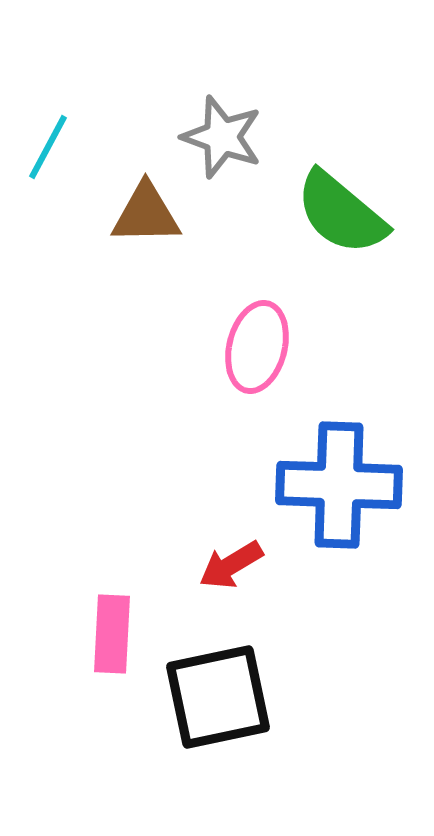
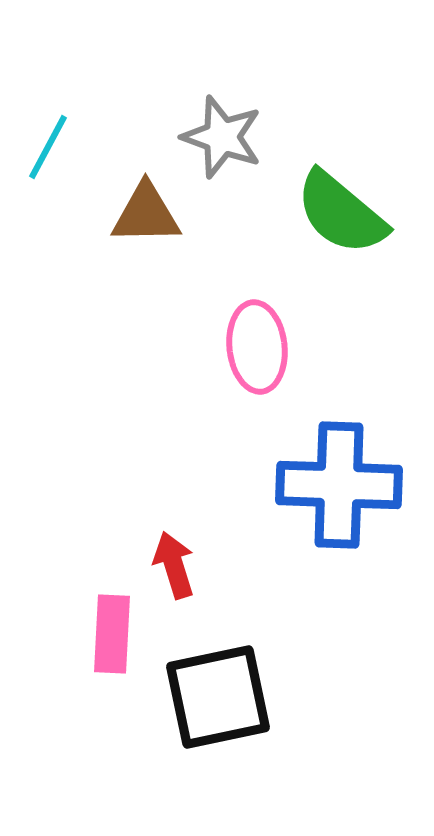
pink ellipse: rotated 20 degrees counterclockwise
red arrow: moved 57 px left; rotated 104 degrees clockwise
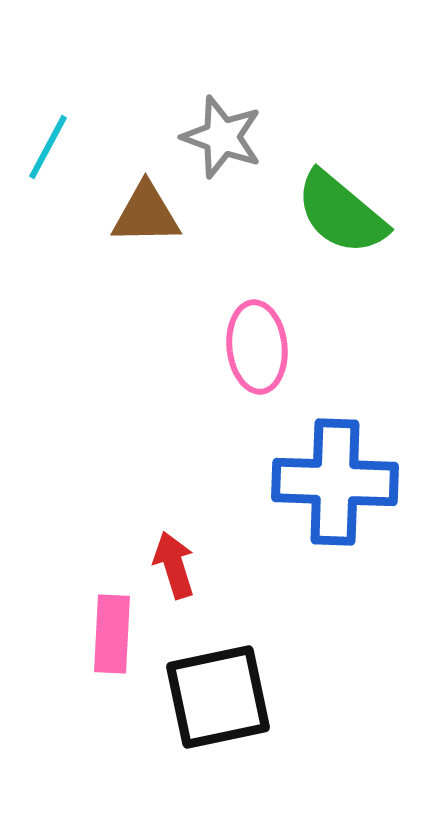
blue cross: moved 4 px left, 3 px up
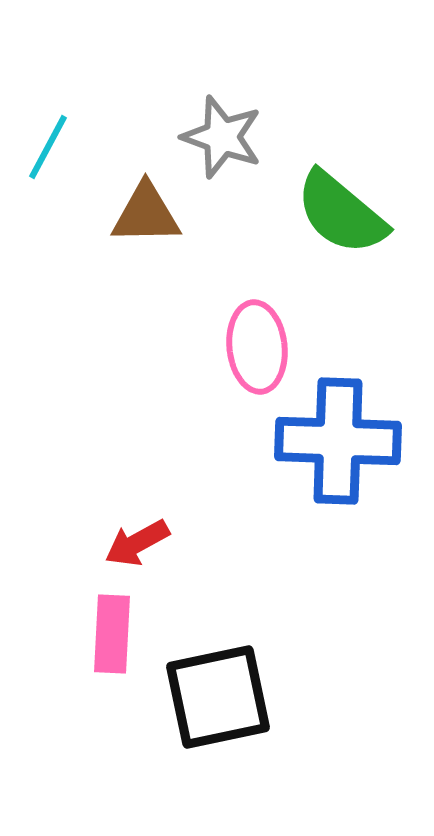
blue cross: moved 3 px right, 41 px up
red arrow: moved 37 px left, 22 px up; rotated 102 degrees counterclockwise
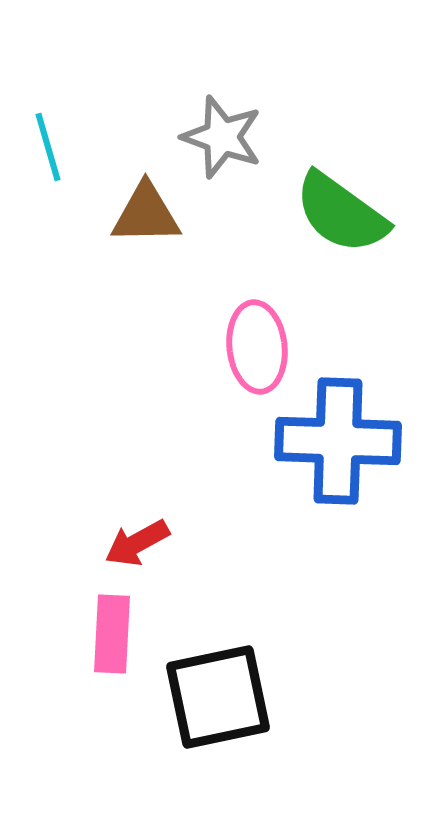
cyan line: rotated 44 degrees counterclockwise
green semicircle: rotated 4 degrees counterclockwise
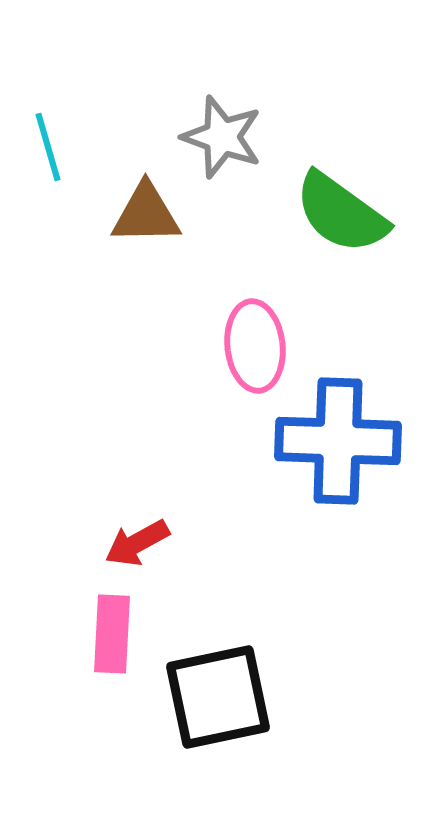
pink ellipse: moved 2 px left, 1 px up
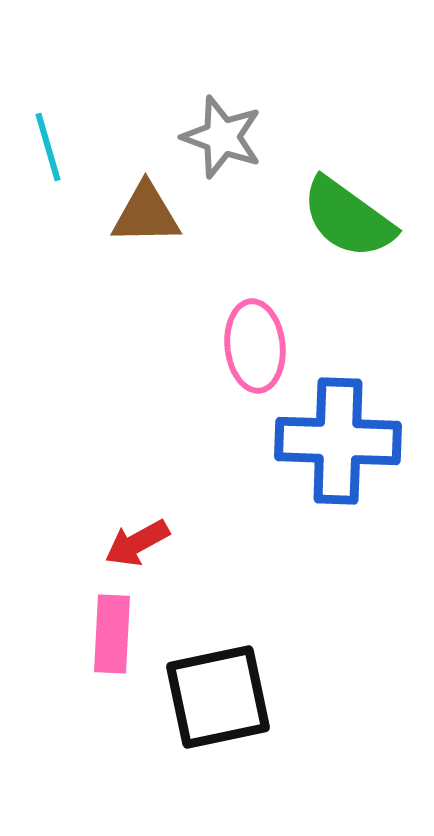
green semicircle: moved 7 px right, 5 px down
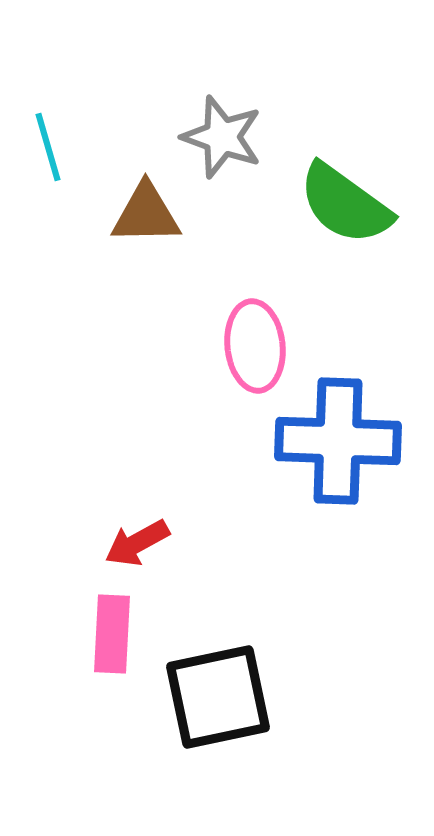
green semicircle: moved 3 px left, 14 px up
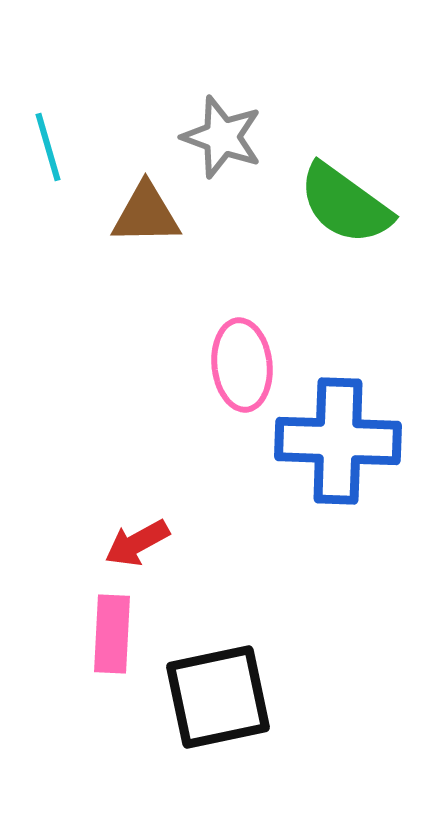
pink ellipse: moved 13 px left, 19 px down
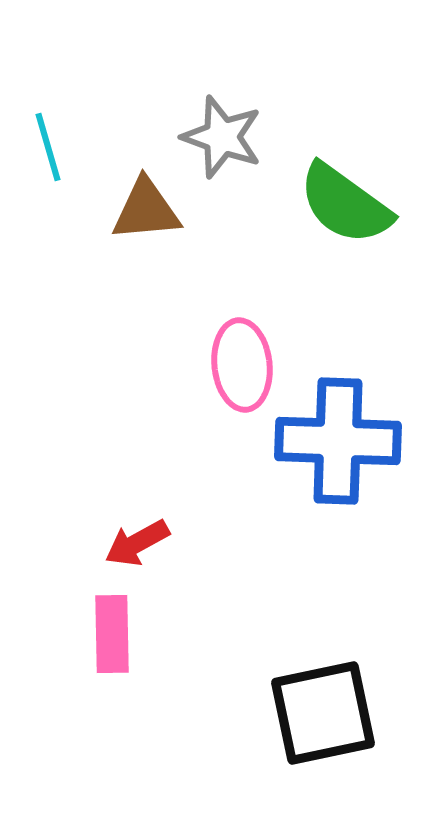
brown triangle: moved 4 px up; rotated 4 degrees counterclockwise
pink rectangle: rotated 4 degrees counterclockwise
black square: moved 105 px right, 16 px down
